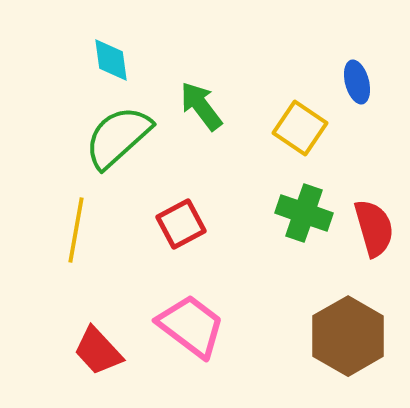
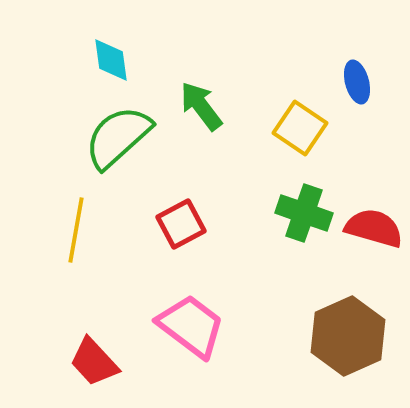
red semicircle: rotated 58 degrees counterclockwise
brown hexagon: rotated 6 degrees clockwise
red trapezoid: moved 4 px left, 11 px down
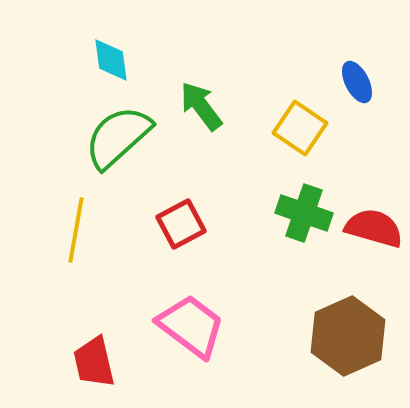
blue ellipse: rotated 12 degrees counterclockwise
red trapezoid: rotated 30 degrees clockwise
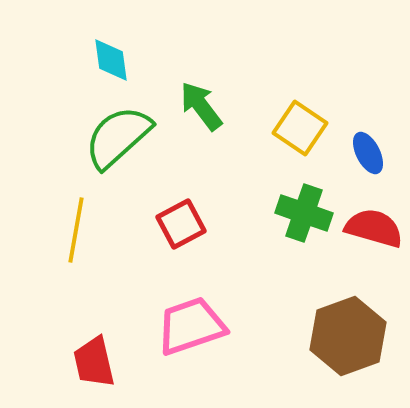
blue ellipse: moved 11 px right, 71 px down
pink trapezoid: rotated 56 degrees counterclockwise
brown hexagon: rotated 4 degrees clockwise
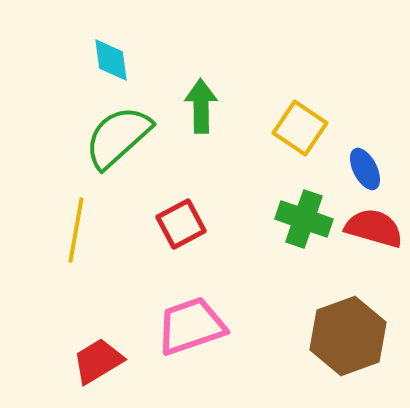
green arrow: rotated 36 degrees clockwise
blue ellipse: moved 3 px left, 16 px down
green cross: moved 6 px down
red trapezoid: moved 4 px right, 1 px up; rotated 72 degrees clockwise
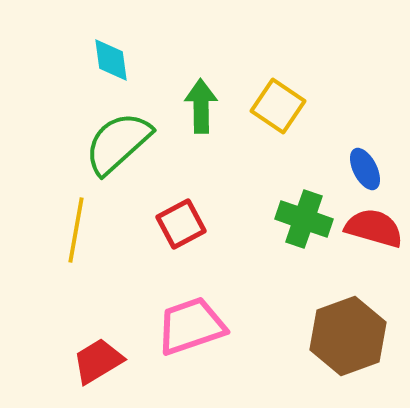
yellow square: moved 22 px left, 22 px up
green semicircle: moved 6 px down
